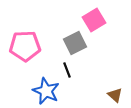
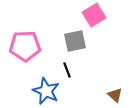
pink square: moved 5 px up
gray square: moved 2 px up; rotated 15 degrees clockwise
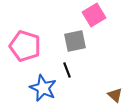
pink pentagon: rotated 20 degrees clockwise
blue star: moved 3 px left, 3 px up
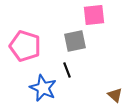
pink square: rotated 25 degrees clockwise
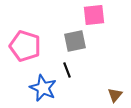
brown triangle: rotated 28 degrees clockwise
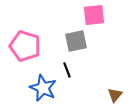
gray square: moved 1 px right
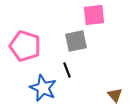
brown triangle: rotated 21 degrees counterclockwise
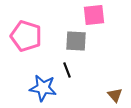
gray square: rotated 15 degrees clockwise
pink pentagon: moved 1 px right, 10 px up
blue star: rotated 16 degrees counterclockwise
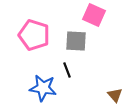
pink square: rotated 30 degrees clockwise
pink pentagon: moved 8 px right, 1 px up
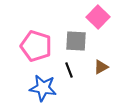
pink square: moved 4 px right, 2 px down; rotated 20 degrees clockwise
pink pentagon: moved 2 px right, 11 px down
black line: moved 2 px right
brown triangle: moved 14 px left, 28 px up; rotated 42 degrees clockwise
